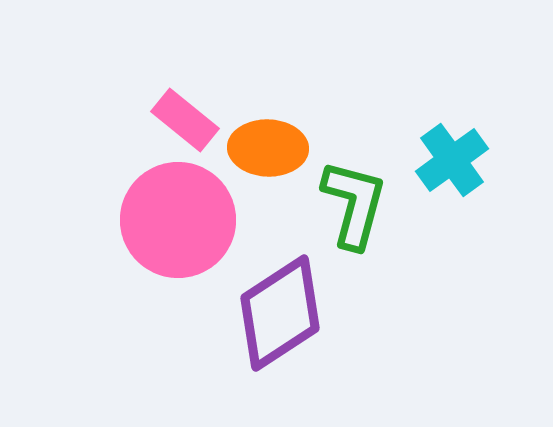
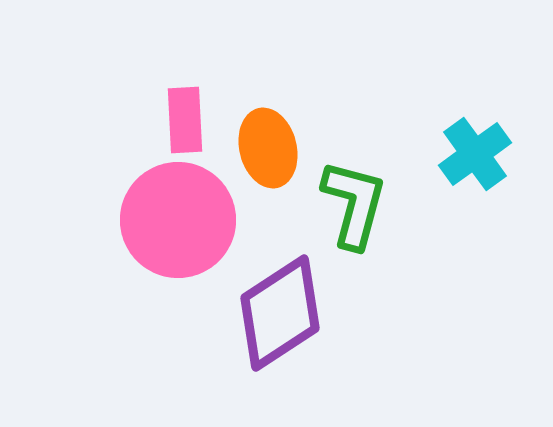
pink rectangle: rotated 48 degrees clockwise
orange ellipse: rotated 74 degrees clockwise
cyan cross: moved 23 px right, 6 px up
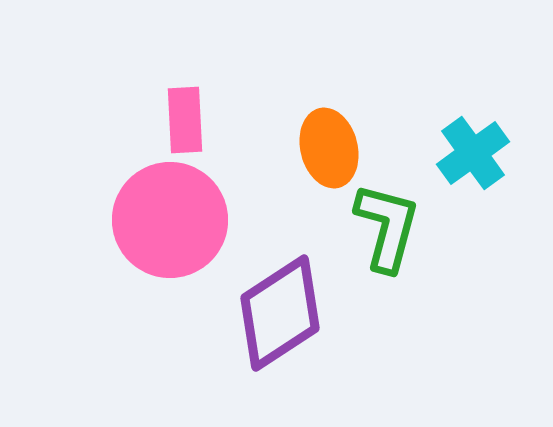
orange ellipse: moved 61 px right
cyan cross: moved 2 px left, 1 px up
green L-shape: moved 33 px right, 23 px down
pink circle: moved 8 px left
